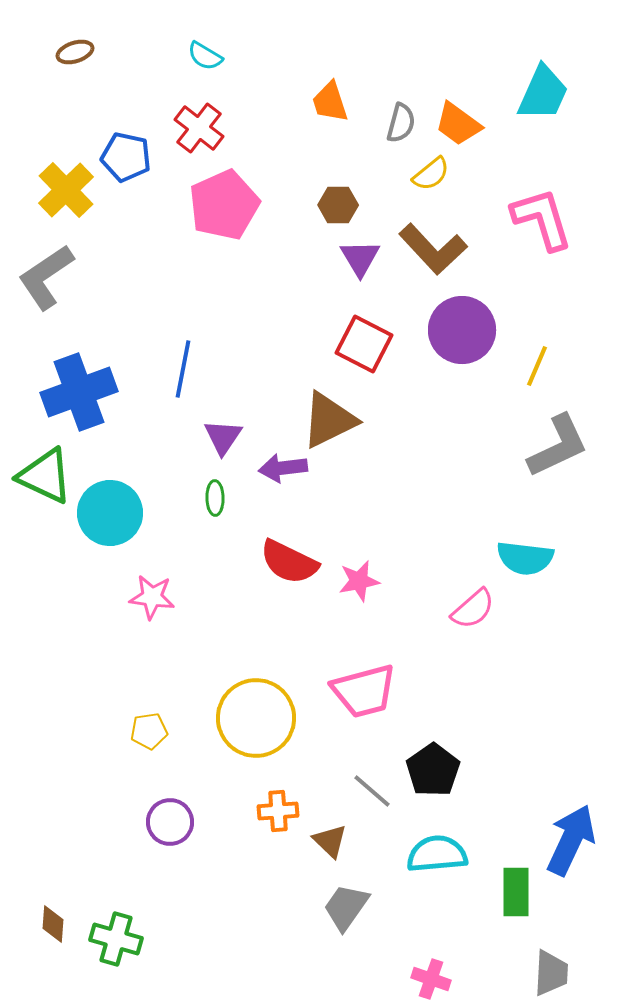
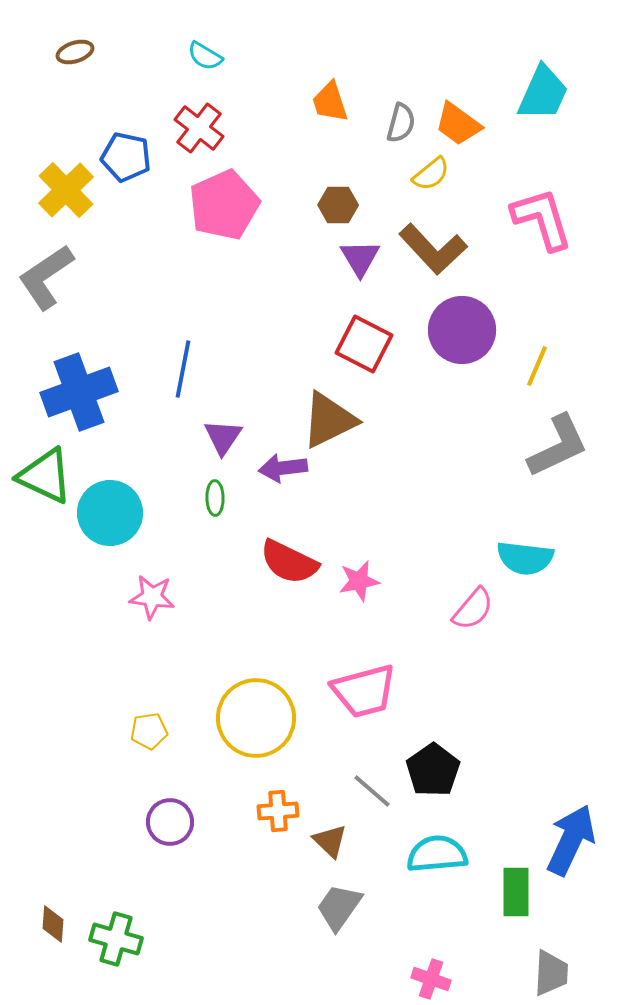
pink semicircle at (473, 609): rotated 9 degrees counterclockwise
gray trapezoid at (346, 907): moved 7 px left
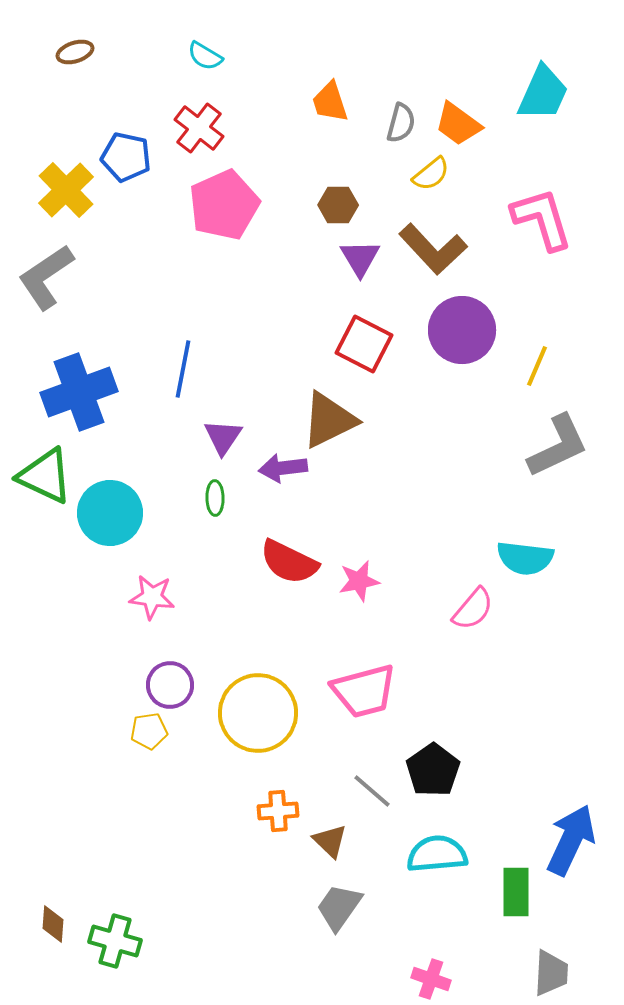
yellow circle at (256, 718): moved 2 px right, 5 px up
purple circle at (170, 822): moved 137 px up
green cross at (116, 939): moved 1 px left, 2 px down
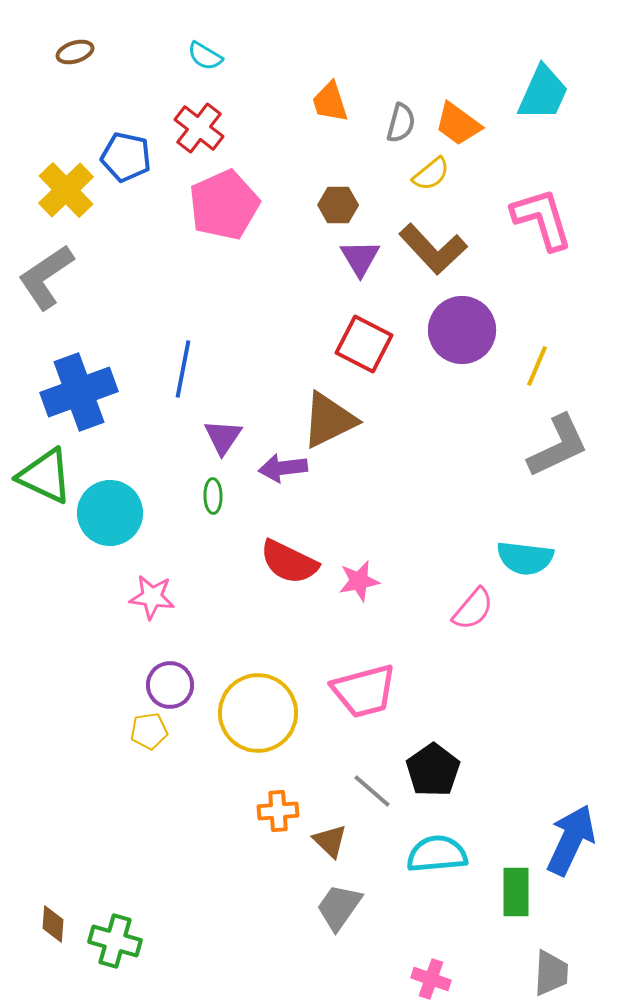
green ellipse at (215, 498): moved 2 px left, 2 px up
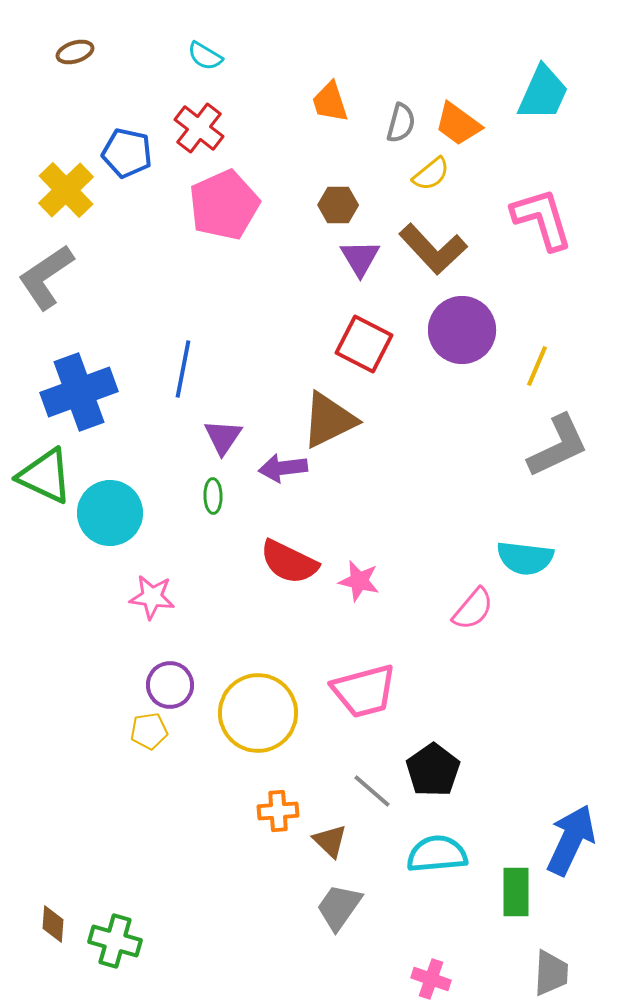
blue pentagon at (126, 157): moved 1 px right, 4 px up
pink star at (359, 581): rotated 24 degrees clockwise
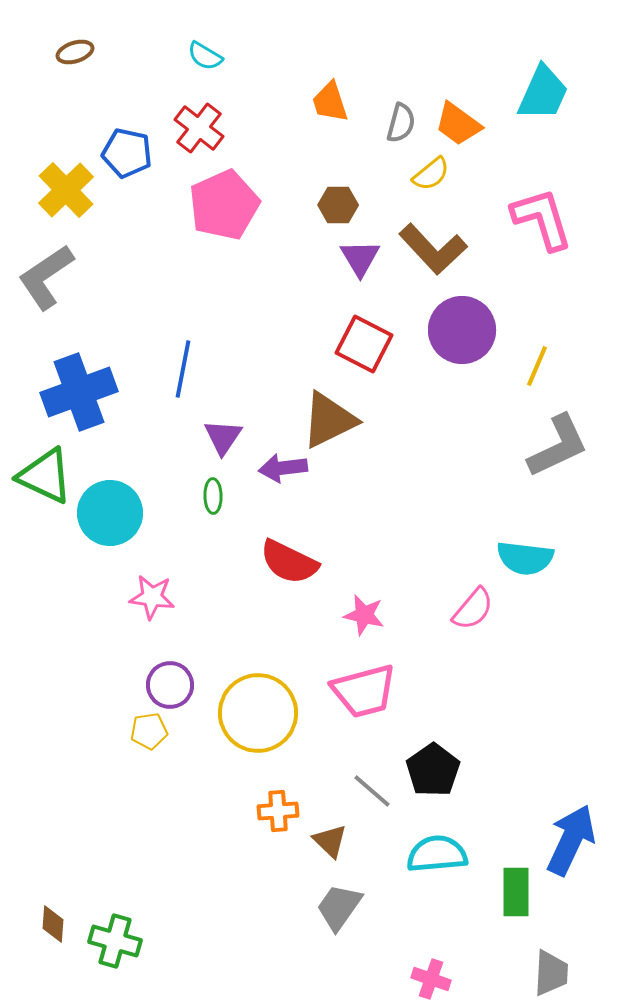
pink star at (359, 581): moved 5 px right, 34 px down
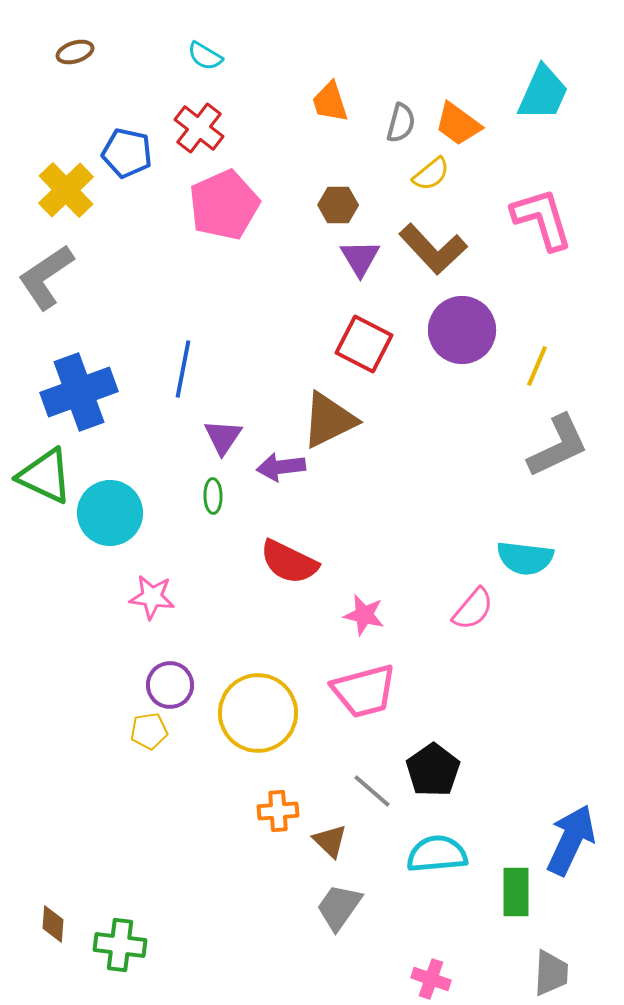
purple arrow at (283, 468): moved 2 px left, 1 px up
green cross at (115, 941): moved 5 px right, 4 px down; rotated 9 degrees counterclockwise
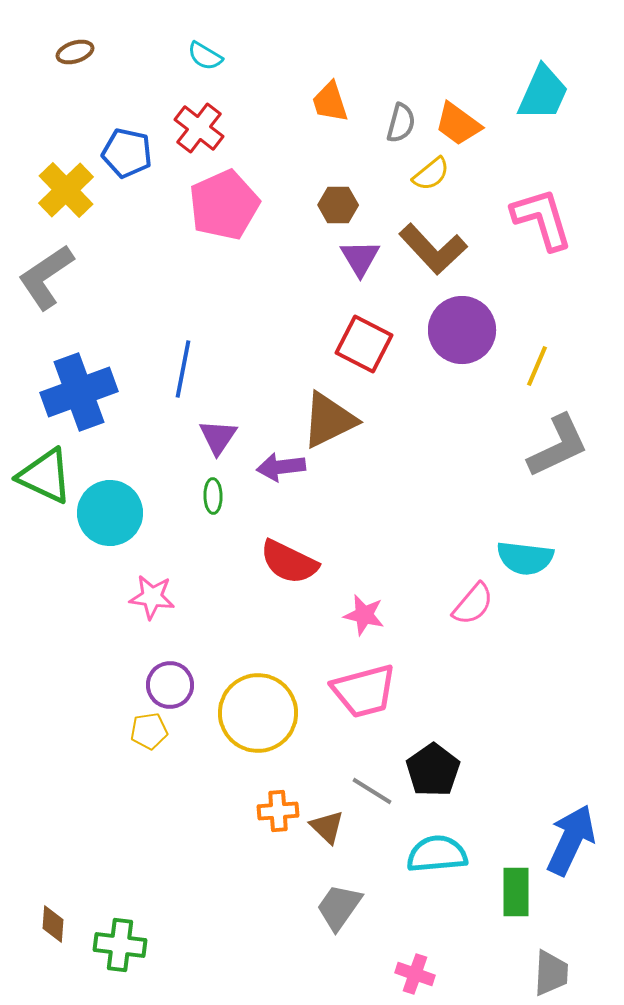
purple triangle at (223, 437): moved 5 px left
pink semicircle at (473, 609): moved 5 px up
gray line at (372, 791): rotated 9 degrees counterclockwise
brown triangle at (330, 841): moved 3 px left, 14 px up
pink cross at (431, 979): moved 16 px left, 5 px up
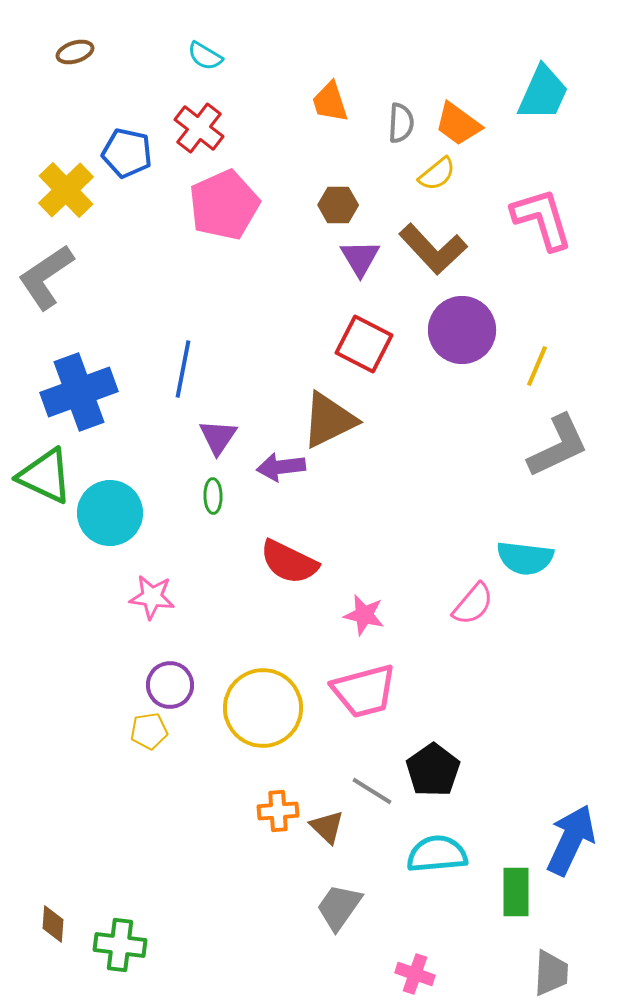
gray semicircle at (401, 123): rotated 12 degrees counterclockwise
yellow semicircle at (431, 174): moved 6 px right
yellow circle at (258, 713): moved 5 px right, 5 px up
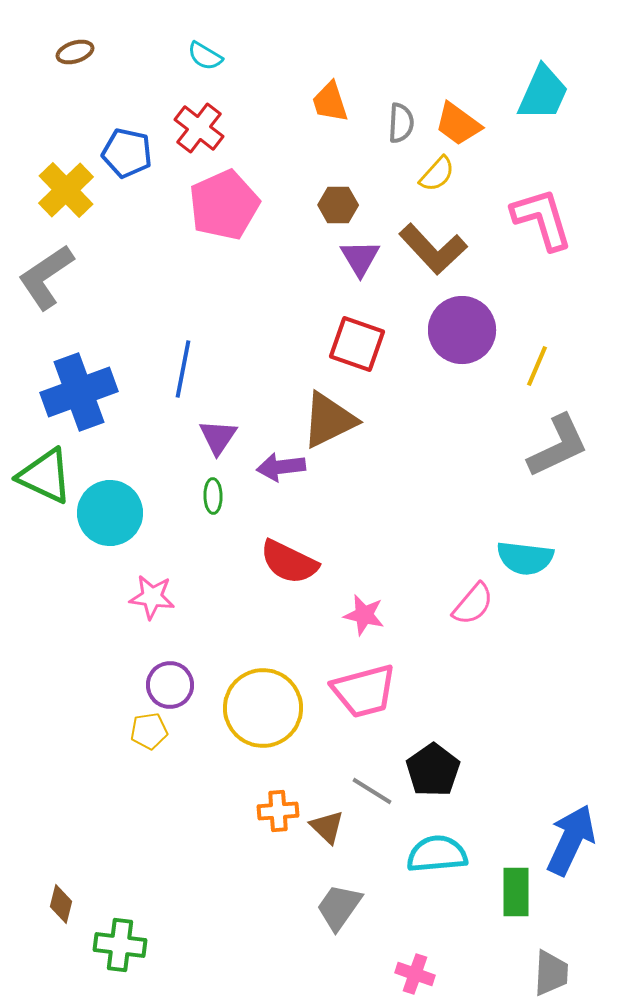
yellow semicircle at (437, 174): rotated 9 degrees counterclockwise
red square at (364, 344): moved 7 px left; rotated 8 degrees counterclockwise
brown diamond at (53, 924): moved 8 px right, 20 px up; rotated 9 degrees clockwise
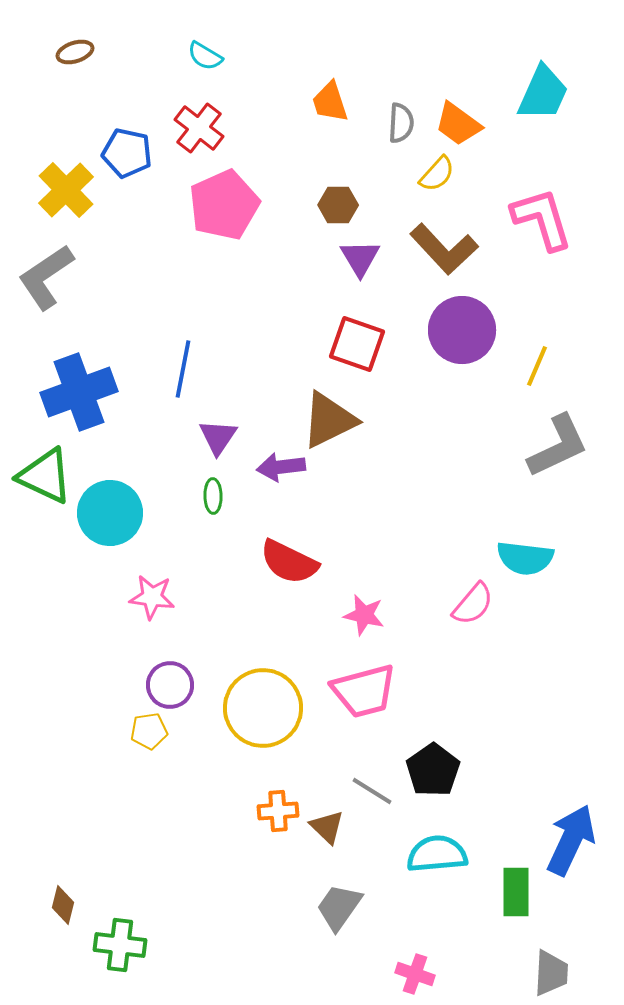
brown L-shape at (433, 249): moved 11 px right
brown diamond at (61, 904): moved 2 px right, 1 px down
